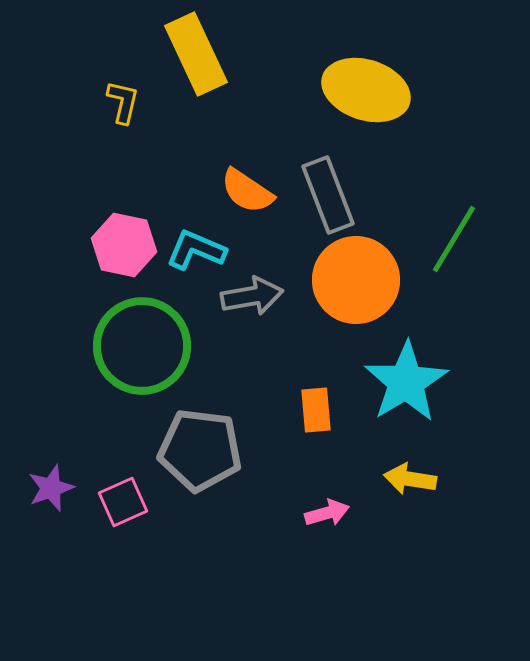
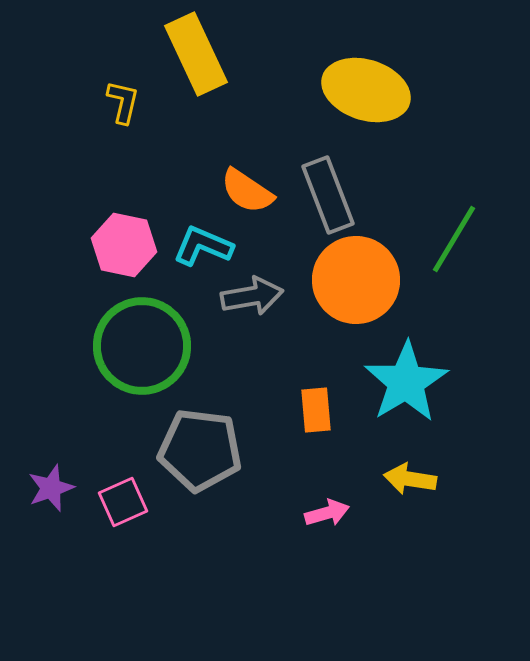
cyan L-shape: moved 7 px right, 4 px up
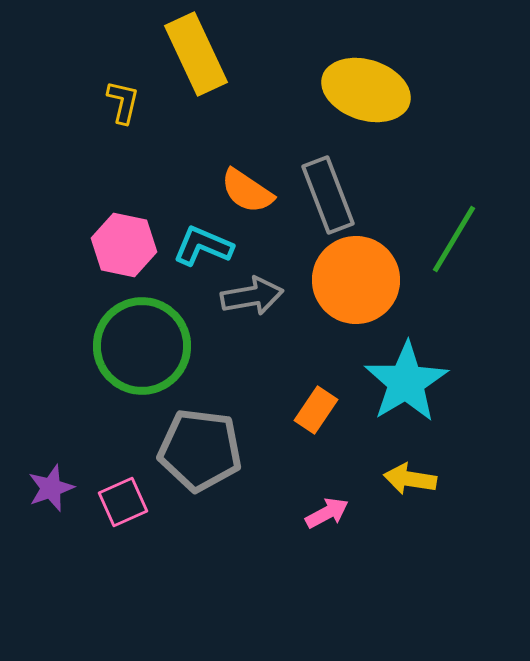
orange rectangle: rotated 39 degrees clockwise
pink arrow: rotated 12 degrees counterclockwise
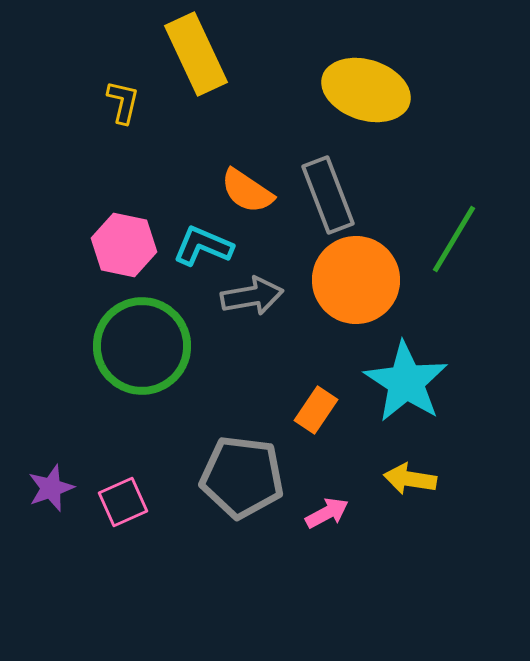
cyan star: rotated 8 degrees counterclockwise
gray pentagon: moved 42 px right, 27 px down
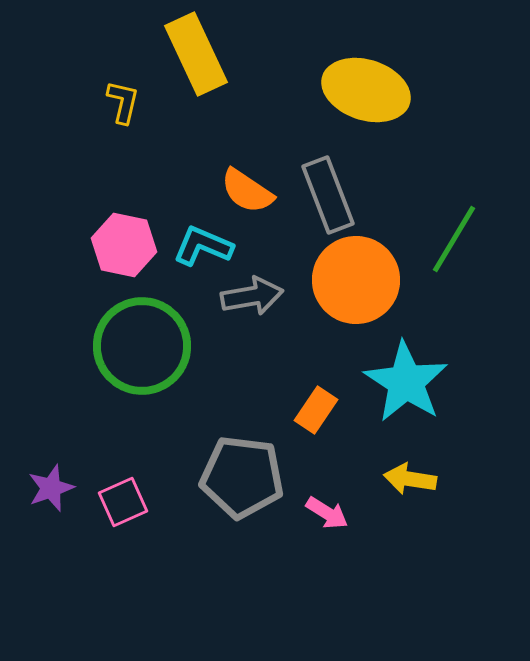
pink arrow: rotated 60 degrees clockwise
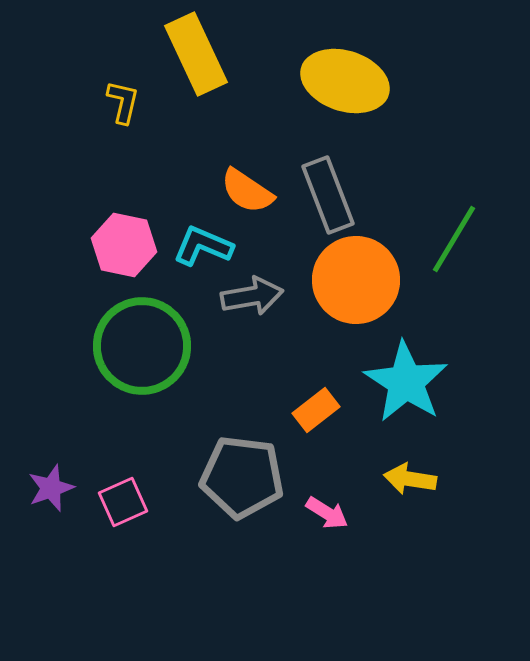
yellow ellipse: moved 21 px left, 9 px up
orange rectangle: rotated 18 degrees clockwise
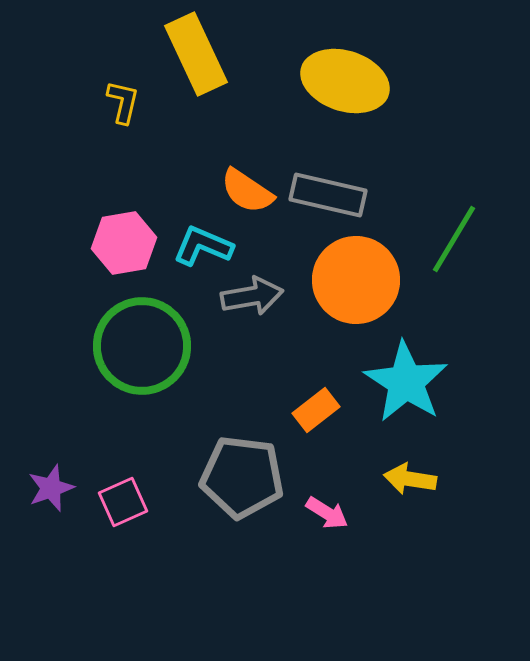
gray rectangle: rotated 56 degrees counterclockwise
pink hexagon: moved 2 px up; rotated 22 degrees counterclockwise
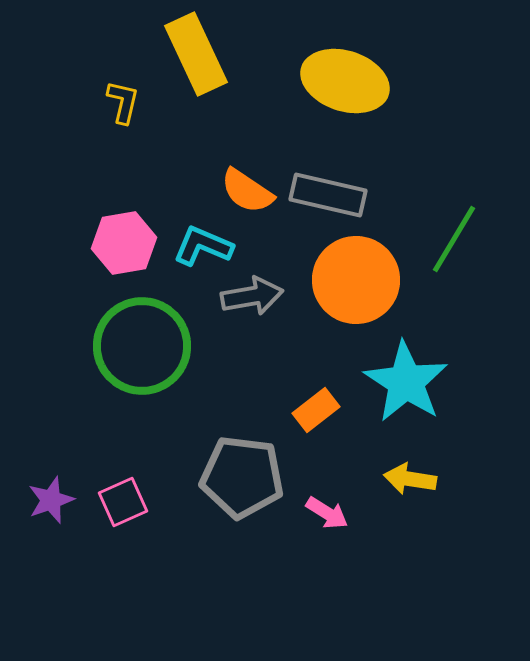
purple star: moved 12 px down
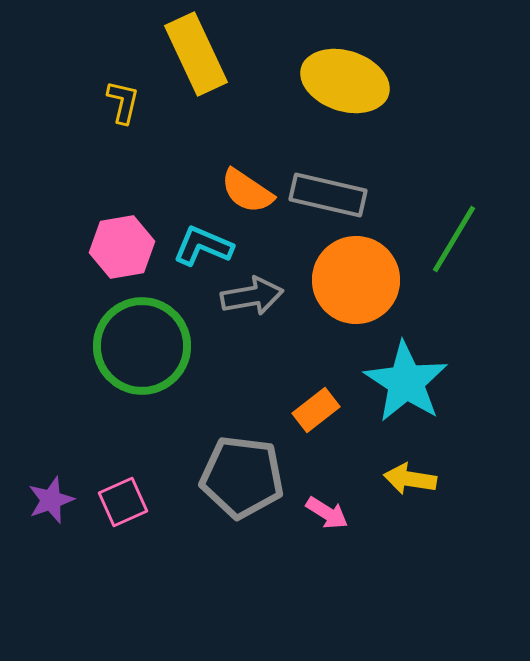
pink hexagon: moved 2 px left, 4 px down
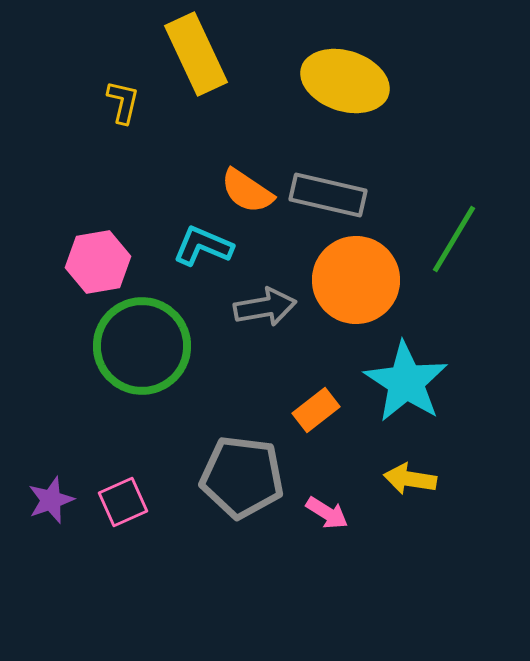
pink hexagon: moved 24 px left, 15 px down
gray arrow: moved 13 px right, 11 px down
